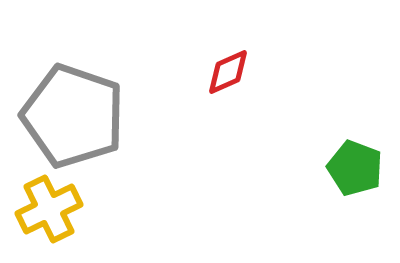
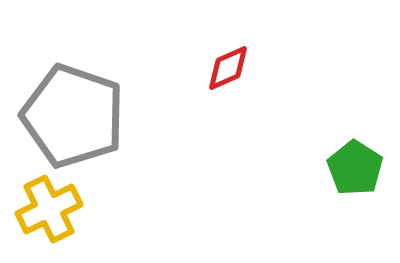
red diamond: moved 4 px up
green pentagon: rotated 12 degrees clockwise
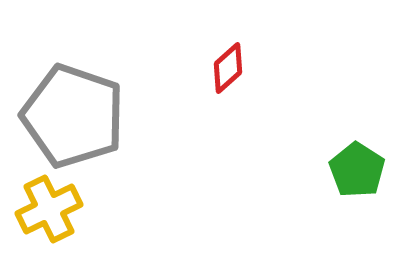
red diamond: rotated 18 degrees counterclockwise
green pentagon: moved 2 px right, 2 px down
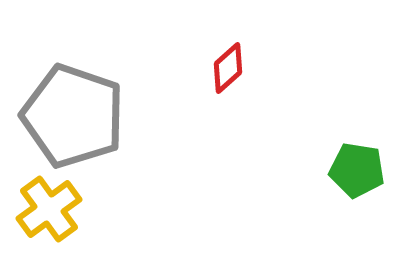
green pentagon: rotated 24 degrees counterclockwise
yellow cross: rotated 10 degrees counterclockwise
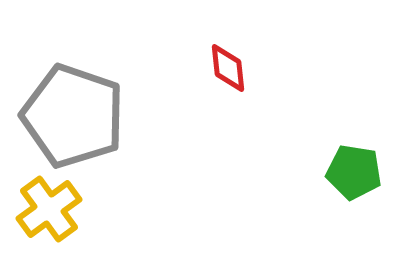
red diamond: rotated 54 degrees counterclockwise
green pentagon: moved 3 px left, 2 px down
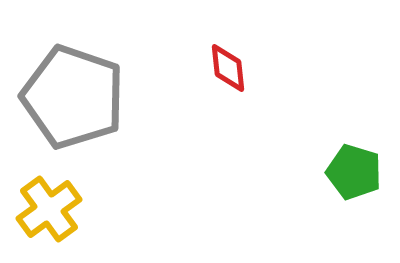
gray pentagon: moved 19 px up
green pentagon: rotated 8 degrees clockwise
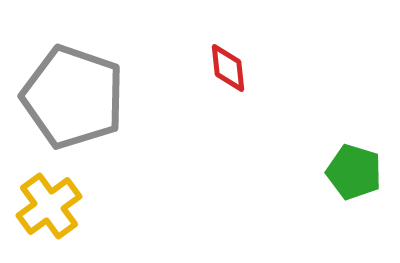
yellow cross: moved 3 px up
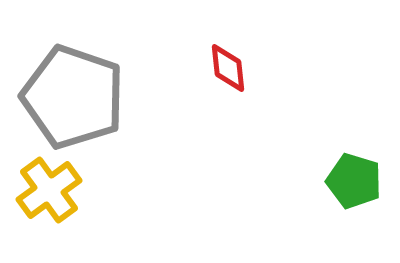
green pentagon: moved 9 px down
yellow cross: moved 16 px up
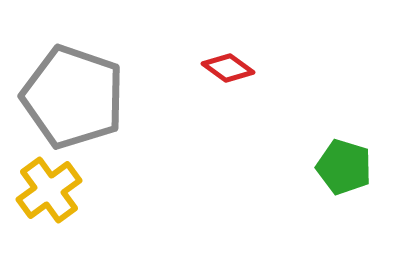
red diamond: rotated 48 degrees counterclockwise
green pentagon: moved 10 px left, 14 px up
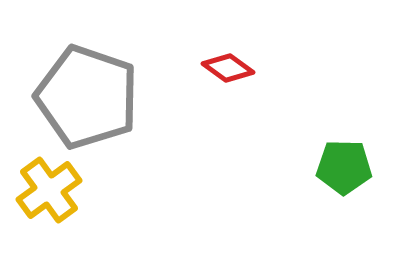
gray pentagon: moved 14 px right
green pentagon: rotated 16 degrees counterclockwise
